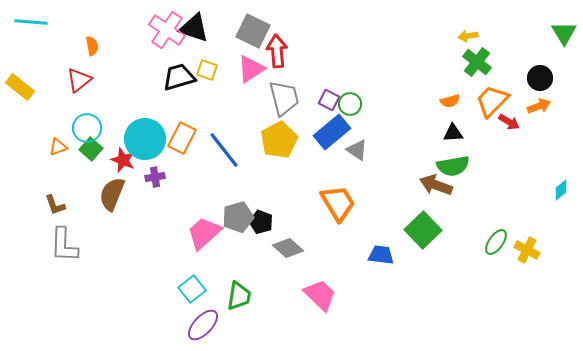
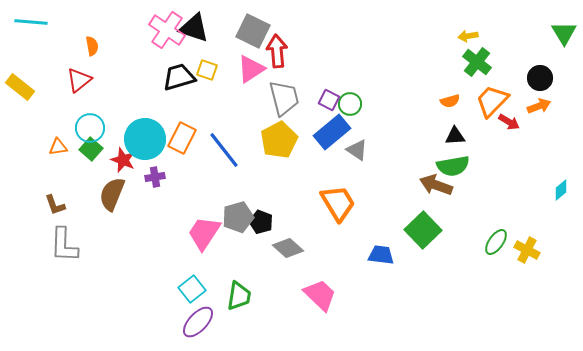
cyan circle at (87, 128): moved 3 px right
black triangle at (453, 133): moved 2 px right, 3 px down
orange triangle at (58, 147): rotated 12 degrees clockwise
pink trapezoid at (204, 233): rotated 15 degrees counterclockwise
purple ellipse at (203, 325): moved 5 px left, 3 px up
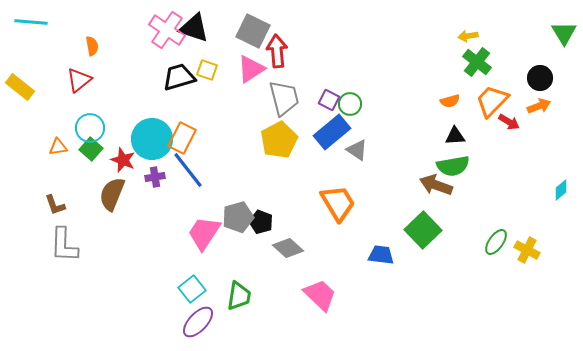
cyan circle at (145, 139): moved 7 px right
blue line at (224, 150): moved 36 px left, 20 px down
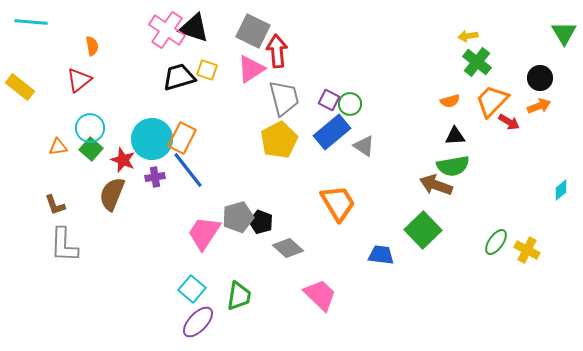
gray triangle at (357, 150): moved 7 px right, 4 px up
cyan square at (192, 289): rotated 12 degrees counterclockwise
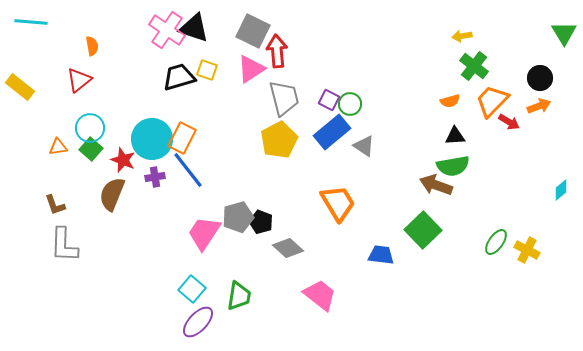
yellow arrow at (468, 36): moved 6 px left
green cross at (477, 62): moved 3 px left, 4 px down
pink trapezoid at (320, 295): rotated 6 degrees counterclockwise
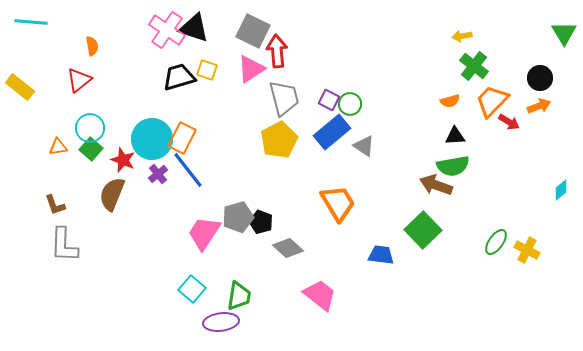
purple cross at (155, 177): moved 3 px right, 3 px up; rotated 30 degrees counterclockwise
purple ellipse at (198, 322): moved 23 px right; rotated 40 degrees clockwise
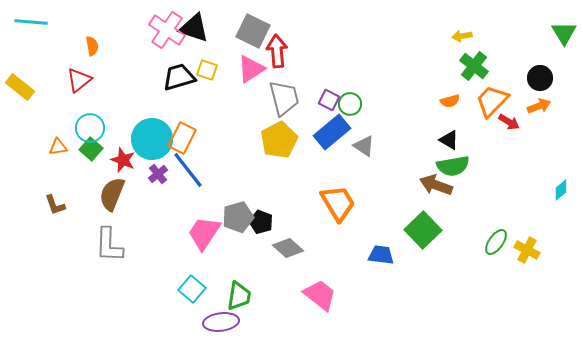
black triangle at (455, 136): moved 6 px left, 4 px down; rotated 35 degrees clockwise
gray L-shape at (64, 245): moved 45 px right
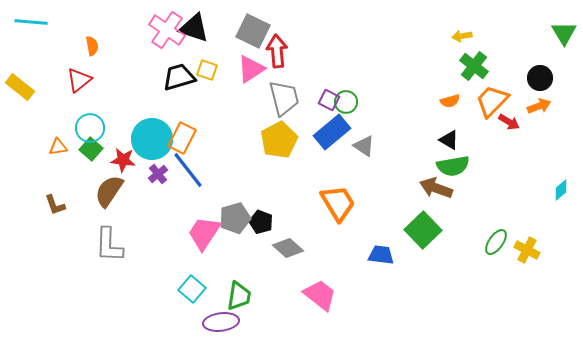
green circle at (350, 104): moved 4 px left, 2 px up
red star at (123, 160): rotated 15 degrees counterclockwise
brown arrow at (436, 185): moved 3 px down
brown semicircle at (112, 194): moved 3 px left, 3 px up; rotated 12 degrees clockwise
gray pentagon at (238, 217): moved 3 px left, 1 px down
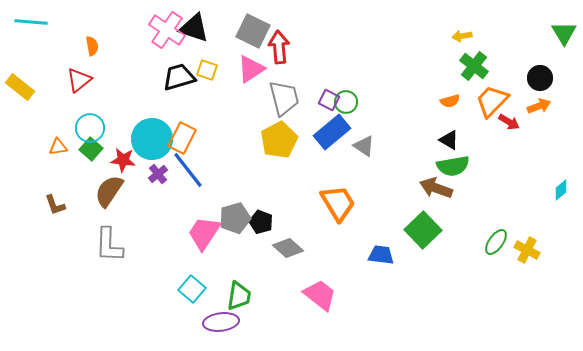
red arrow at (277, 51): moved 2 px right, 4 px up
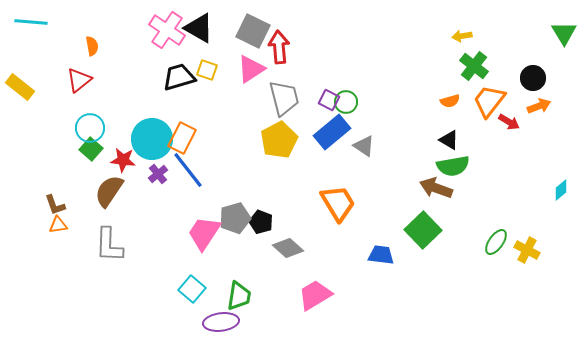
black triangle at (194, 28): moved 5 px right; rotated 12 degrees clockwise
black circle at (540, 78): moved 7 px left
orange trapezoid at (492, 101): moved 3 px left; rotated 6 degrees counterclockwise
orange triangle at (58, 147): moved 78 px down
pink trapezoid at (320, 295): moved 5 px left; rotated 69 degrees counterclockwise
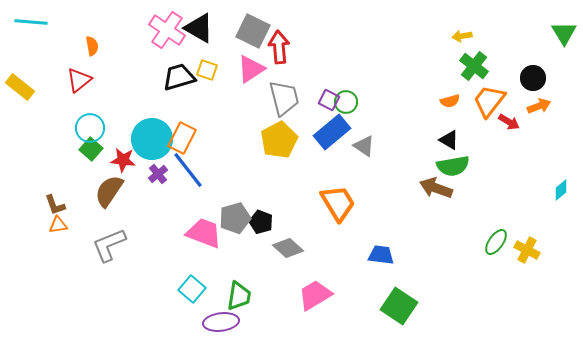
green square at (423, 230): moved 24 px left, 76 px down; rotated 12 degrees counterclockwise
pink trapezoid at (204, 233): rotated 78 degrees clockwise
gray L-shape at (109, 245): rotated 66 degrees clockwise
